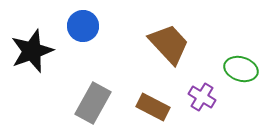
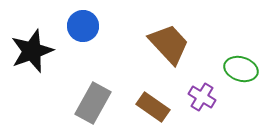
brown rectangle: rotated 8 degrees clockwise
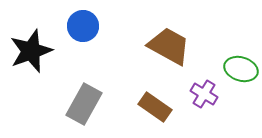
brown trapezoid: moved 2 px down; rotated 18 degrees counterclockwise
black star: moved 1 px left
purple cross: moved 2 px right, 3 px up
gray rectangle: moved 9 px left, 1 px down
brown rectangle: moved 2 px right
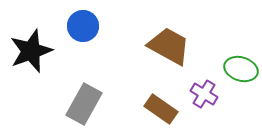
brown rectangle: moved 6 px right, 2 px down
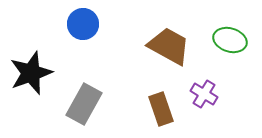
blue circle: moved 2 px up
black star: moved 22 px down
green ellipse: moved 11 px left, 29 px up
brown rectangle: rotated 36 degrees clockwise
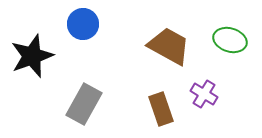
black star: moved 1 px right, 17 px up
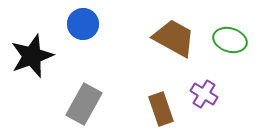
brown trapezoid: moved 5 px right, 8 px up
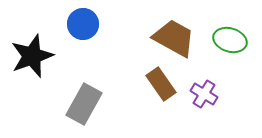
brown rectangle: moved 25 px up; rotated 16 degrees counterclockwise
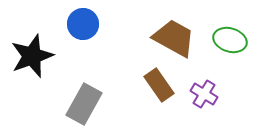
brown rectangle: moved 2 px left, 1 px down
